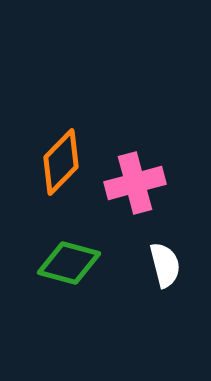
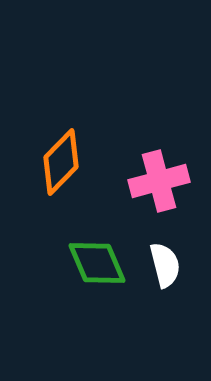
pink cross: moved 24 px right, 2 px up
green diamond: moved 28 px right; rotated 52 degrees clockwise
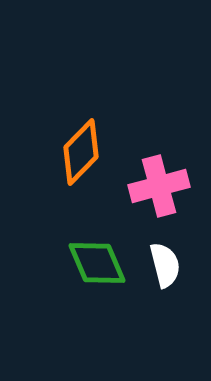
orange diamond: moved 20 px right, 10 px up
pink cross: moved 5 px down
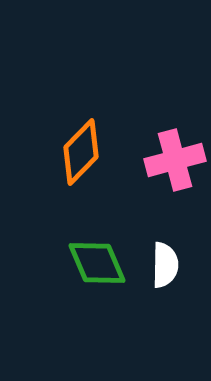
pink cross: moved 16 px right, 26 px up
white semicircle: rotated 15 degrees clockwise
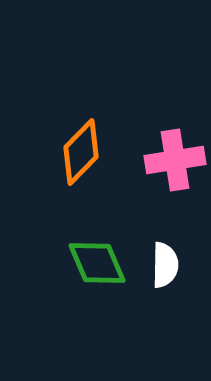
pink cross: rotated 6 degrees clockwise
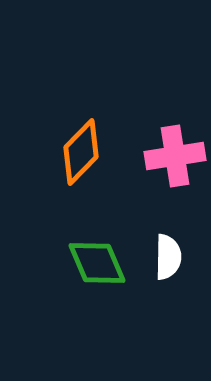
pink cross: moved 4 px up
white semicircle: moved 3 px right, 8 px up
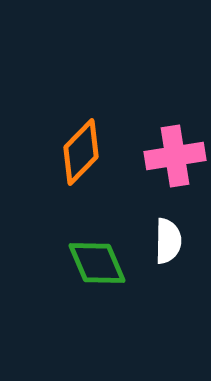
white semicircle: moved 16 px up
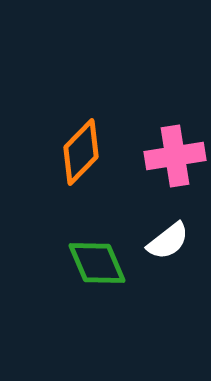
white semicircle: rotated 51 degrees clockwise
